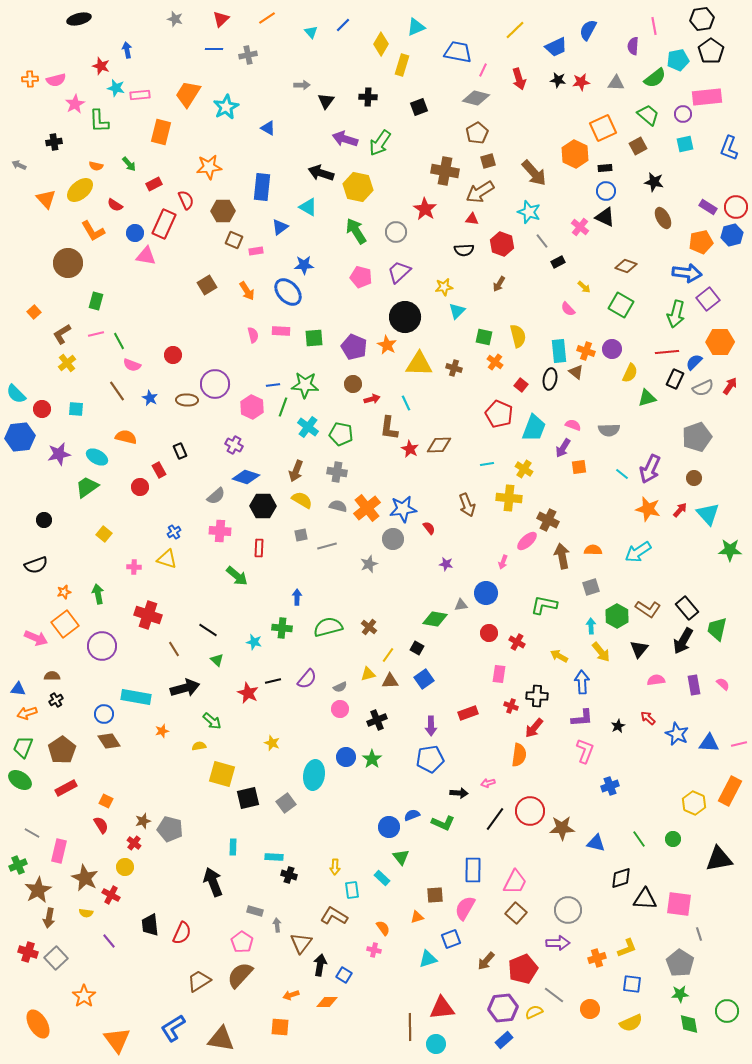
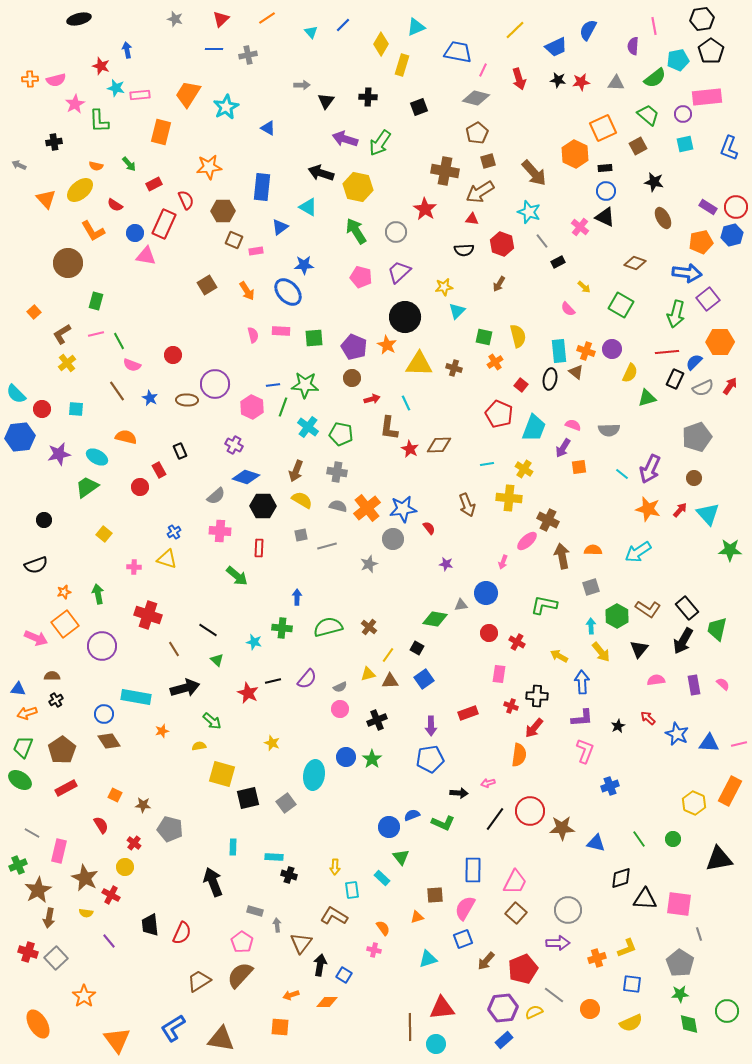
brown diamond at (626, 266): moved 9 px right, 3 px up
orange cross at (495, 362): rotated 21 degrees clockwise
brown circle at (353, 384): moved 1 px left, 6 px up
orange square at (106, 801): moved 9 px right, 6 px up
brown star at (143, 821): moved 16 px up; rotated 21 degrees clockwise
blue square at (451, 939): moved 12 px right
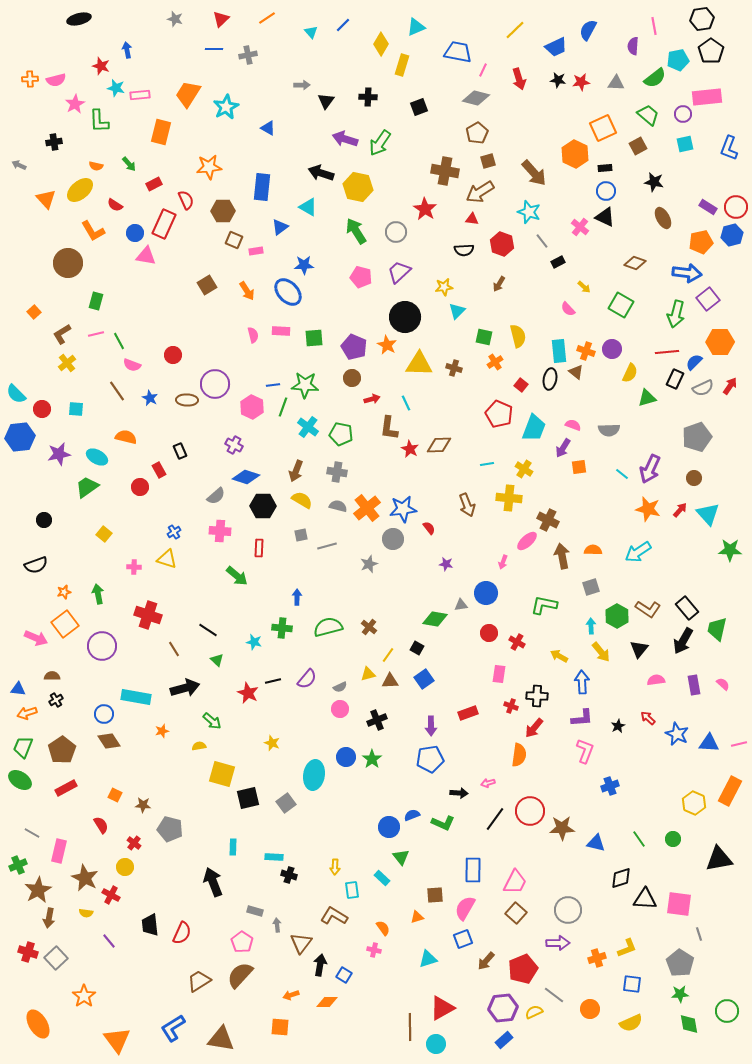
red triangle at (442, 1008): rotated 24 degrees counterclockwise
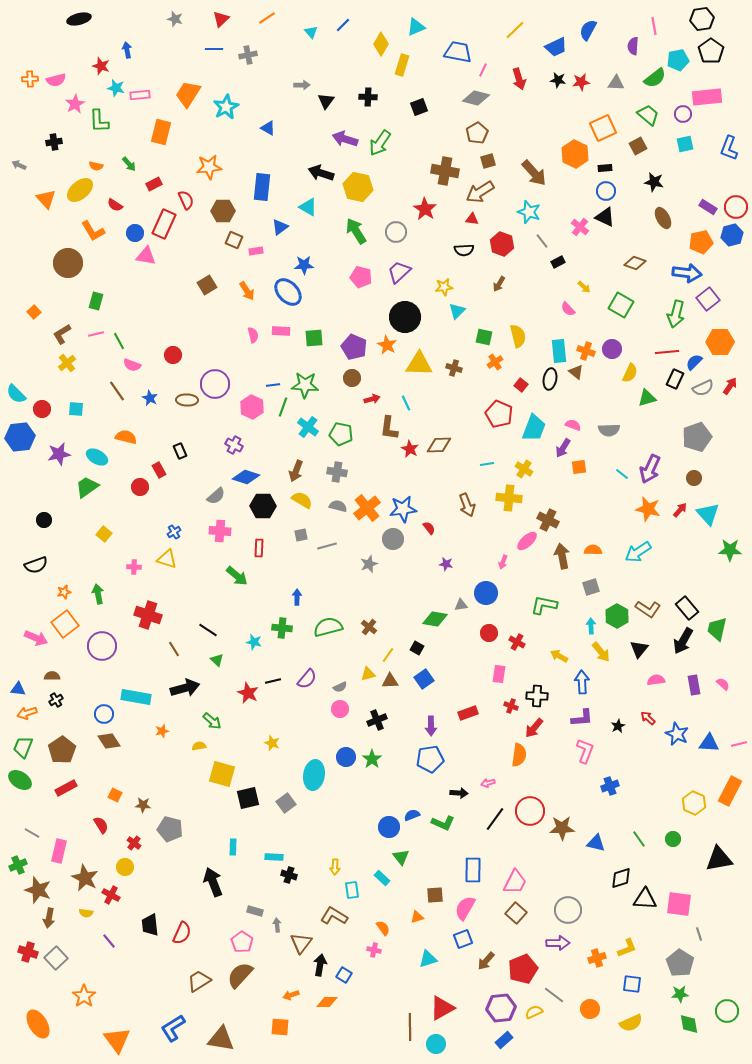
brown star at (38, 890): rotated 24 degrees counterclockwise
purple hexagon at (503, 1008): moved 2 px left
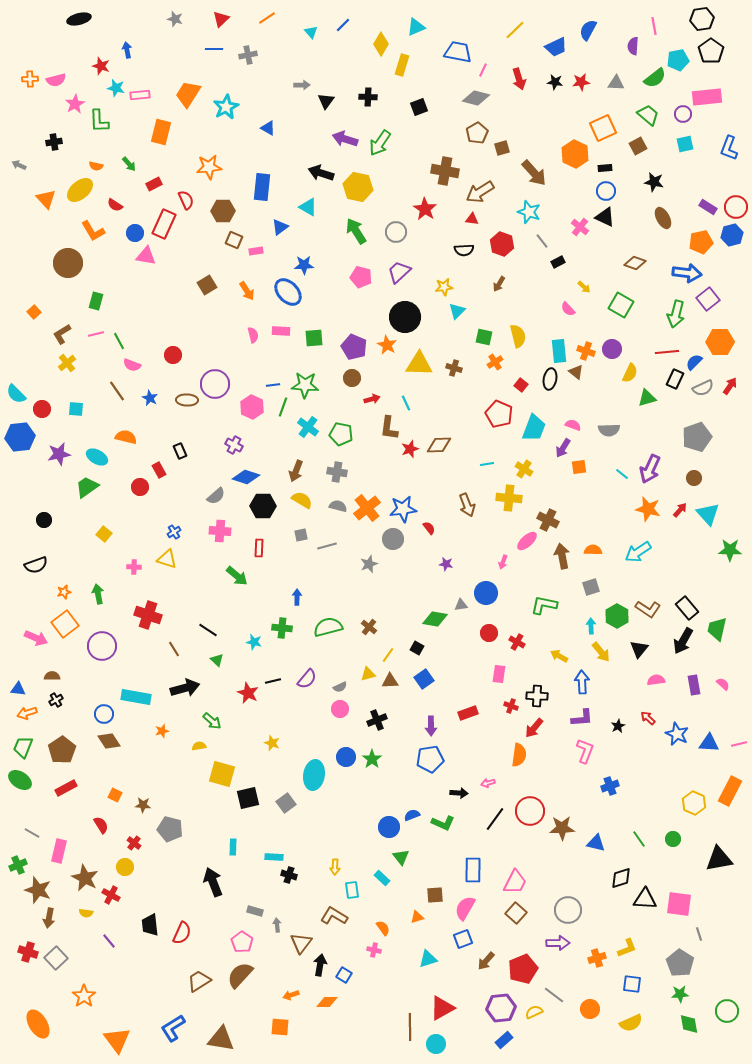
black star at (558, 80): moved 3 px left, 2 px down
brown square at (488, 161): moved 14 px right, 13 px up
red star at (410, 449): rotated 24 degrees clockwise
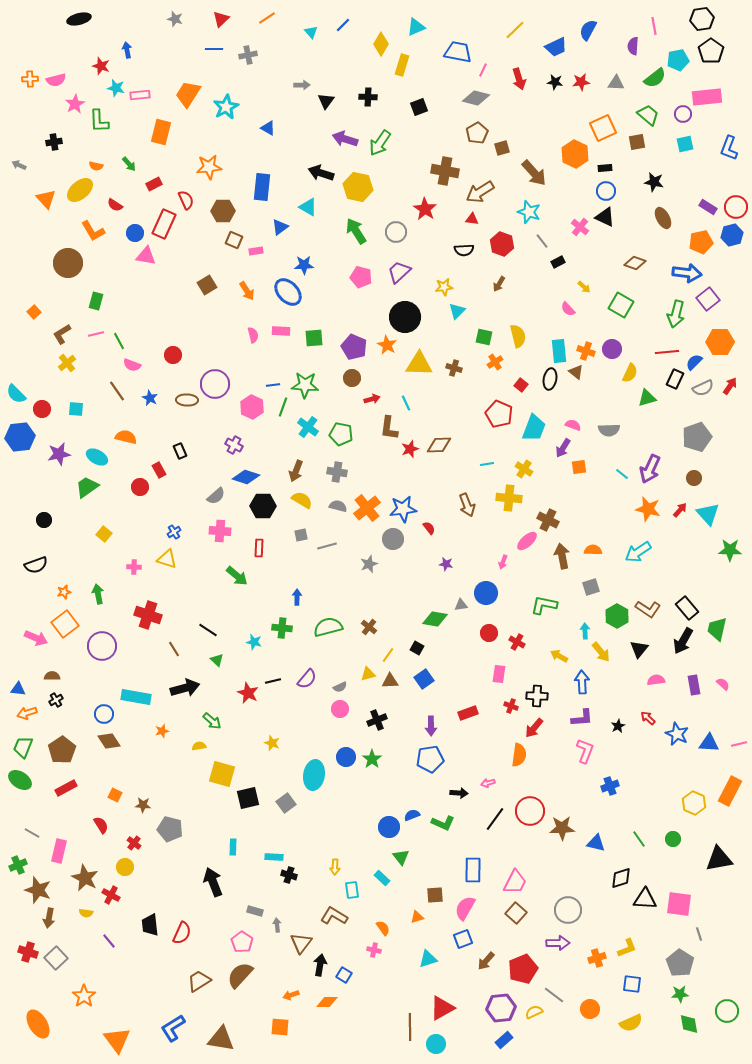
brown square at (638, 146): moved 1 px left, 4 px up; rotated 18 degrees clockwise
cyan arrow at (591, 626): moved 6 px left, 5 px down
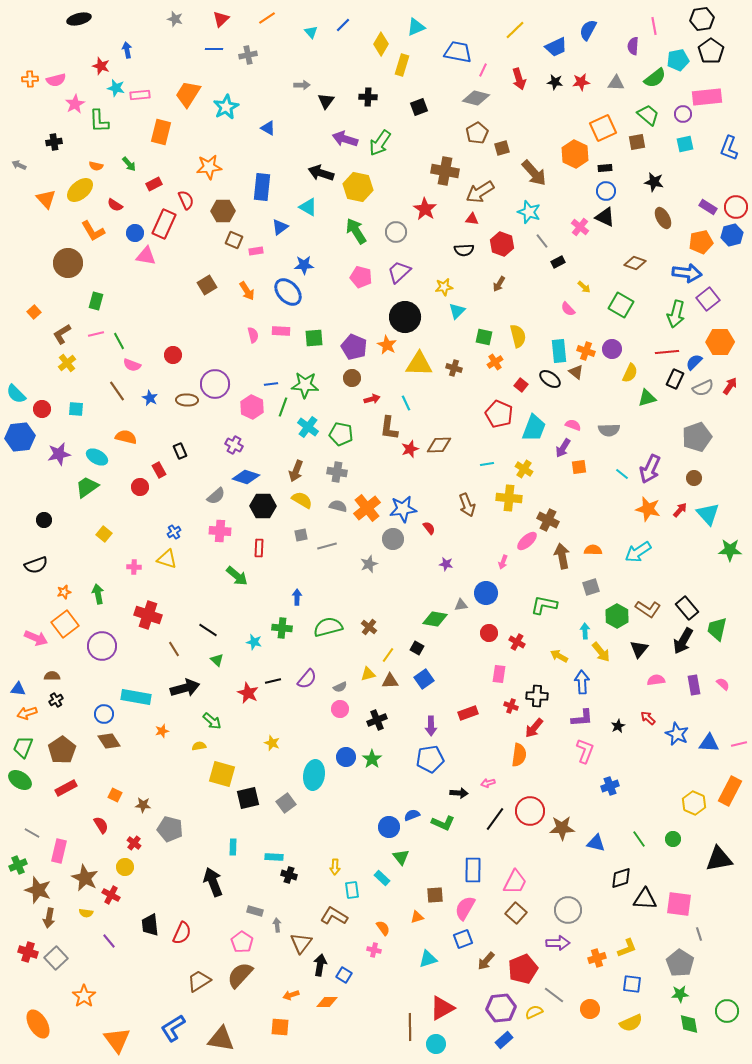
black ellipse at (550, 379): rotated 65 degrees counterclockwise
blue line at (273, 385): moved 2 px left, 1 px up
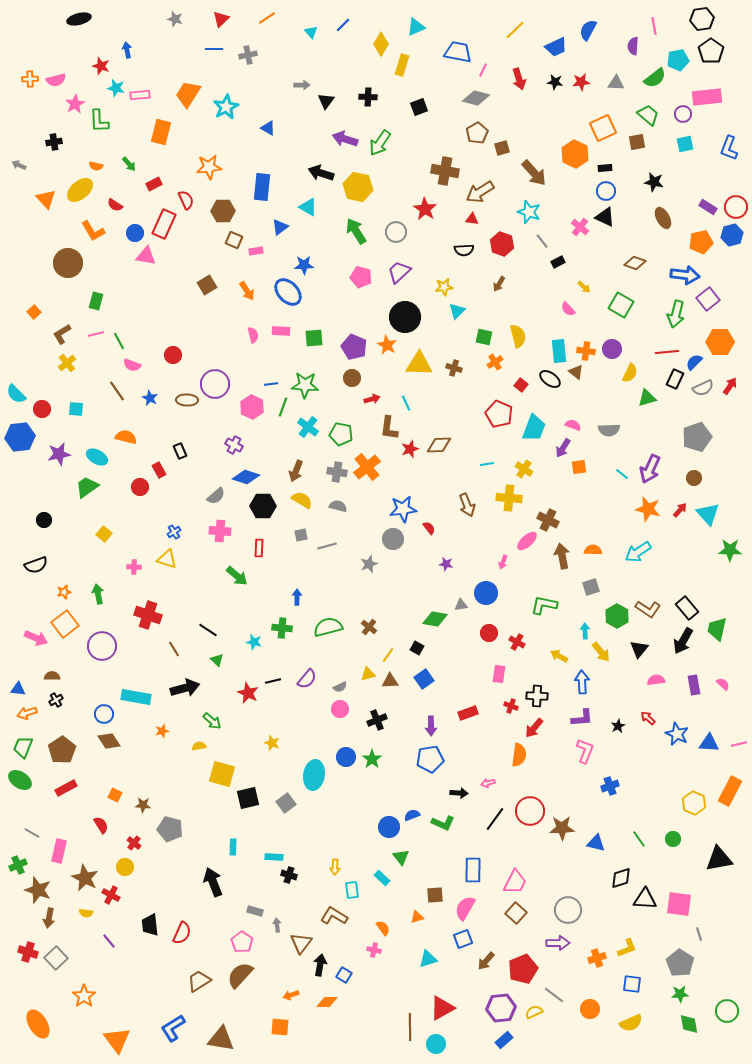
blue arrow at (687, 273): moved 2 px left, 2 px down
orange cross at (586, 351): rotated 12 degrees counterclockwise
orange cross at (367, 508): moved 41 px up
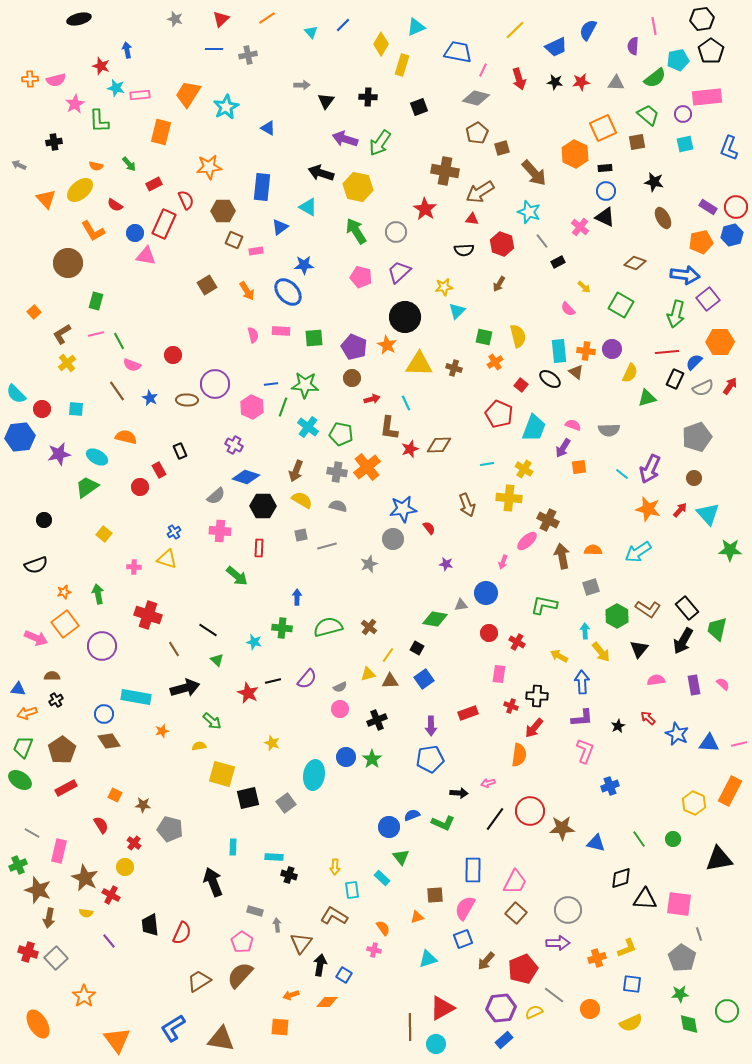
gray pentagon at (680, 963): moved 2 px right, 5 px up
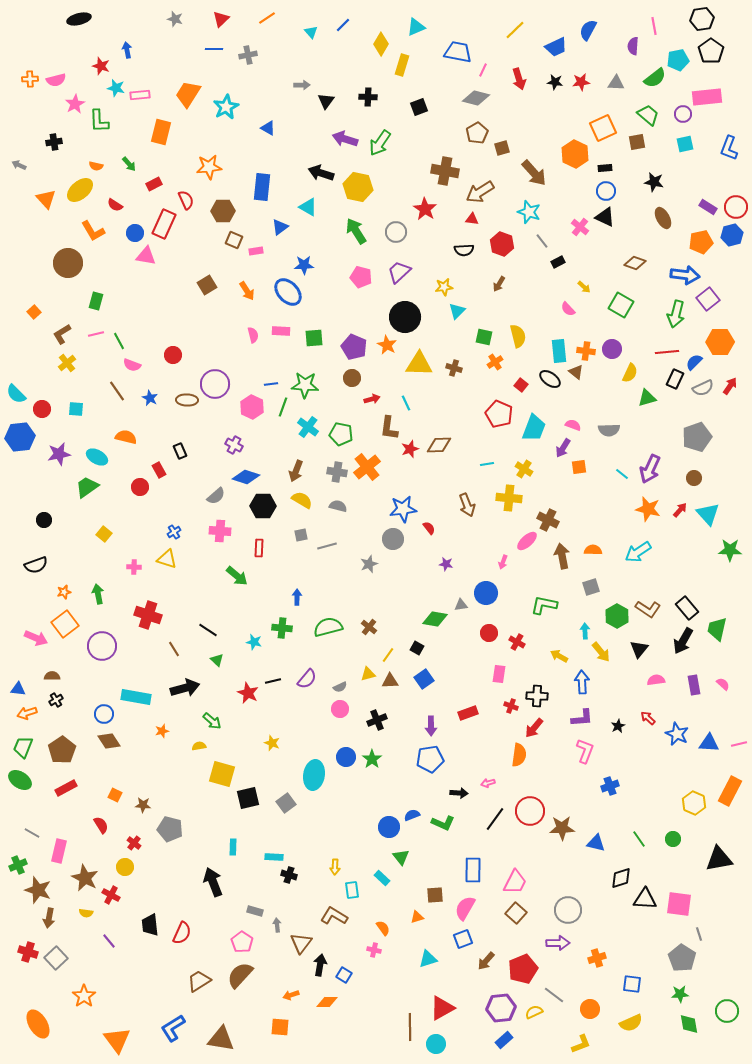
yellow L-shape at (627, 948): moved 46 px left, 96 px down
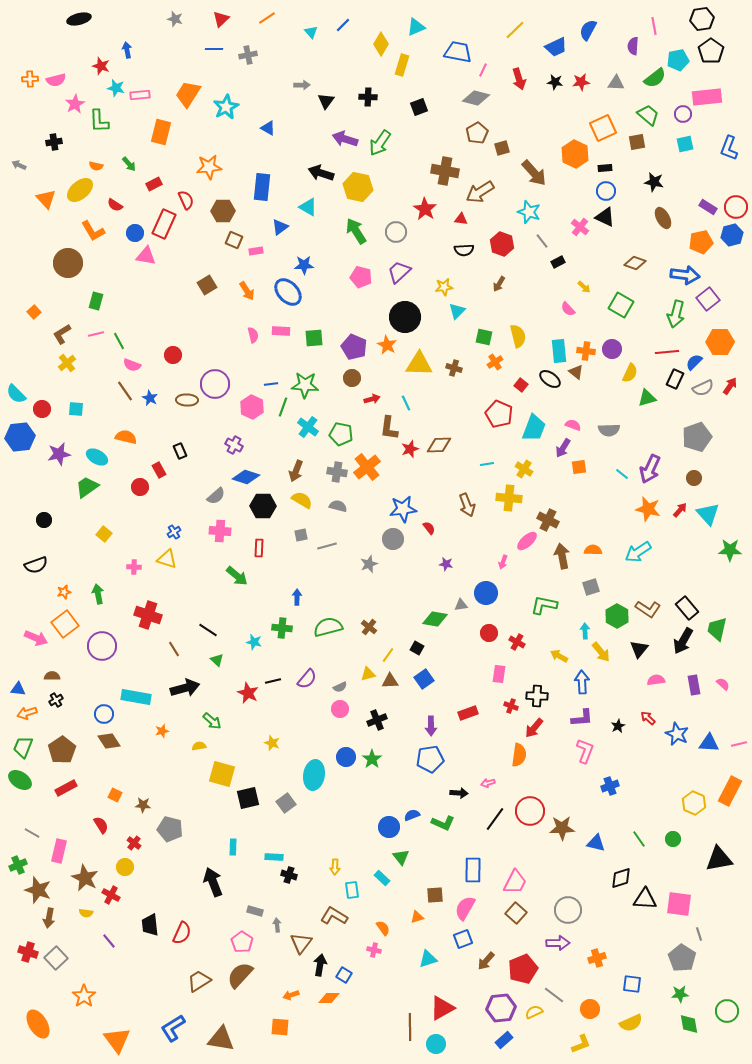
red triangle at (472, 219): moved 11 px left
brown line at (117, 391): moved 8 px right
orange diamond at (327, 1002): moved 2 px right, 4 px up
